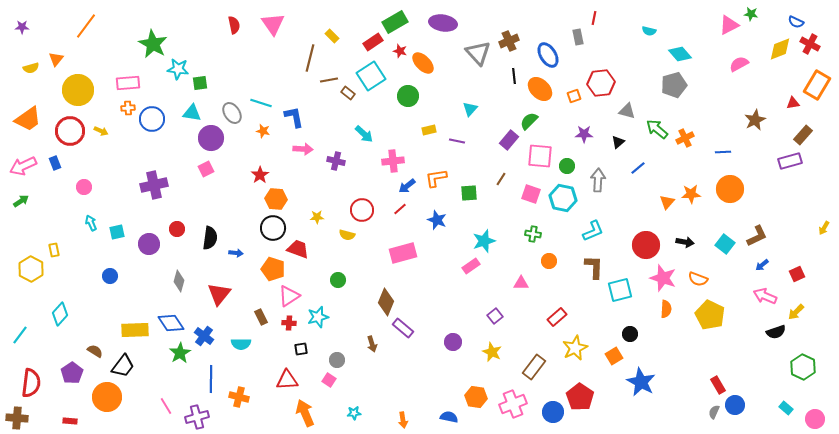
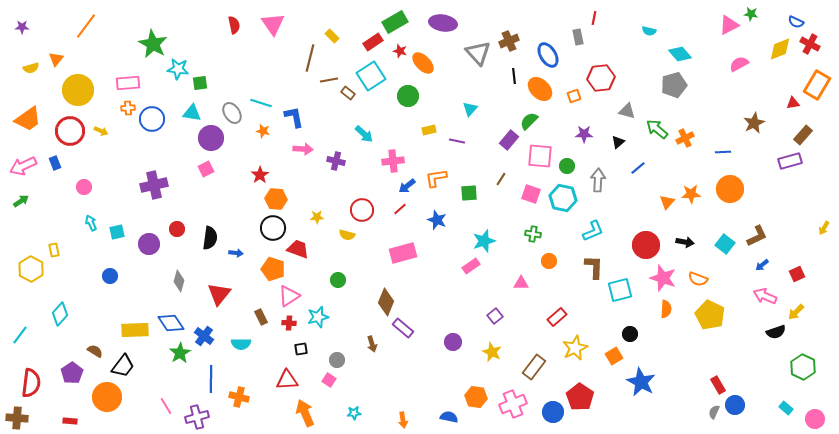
red hexagon at (601, 83): moved 5 px up
brown star at (755, 120): moved 1 px left, 3 px down
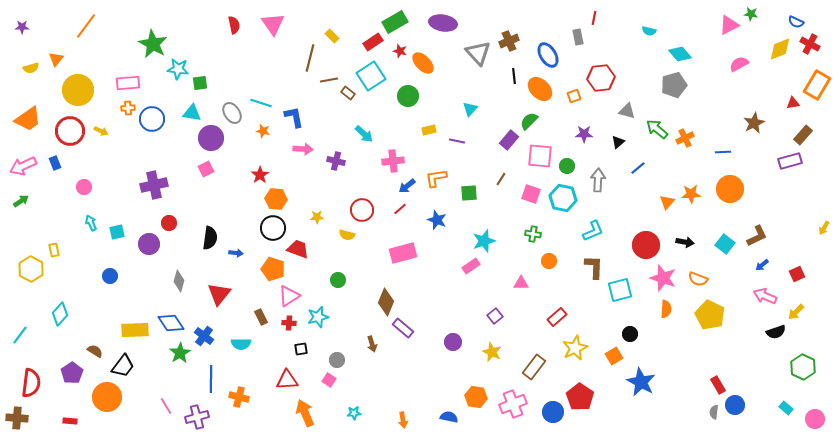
red circle at (177, 229): moved 8 px left, 6 px up
gray semicircle at (714, 412): rotated 16 degrees counterclockwise
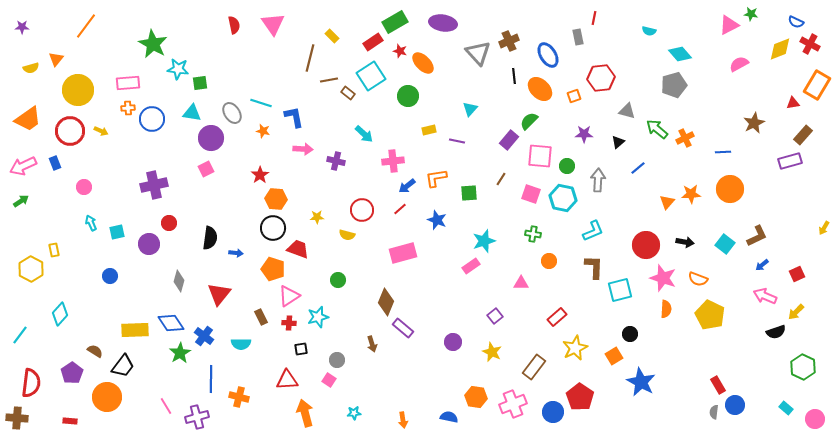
orange arrow at (305, 413): rotated 8 degrees clockwise
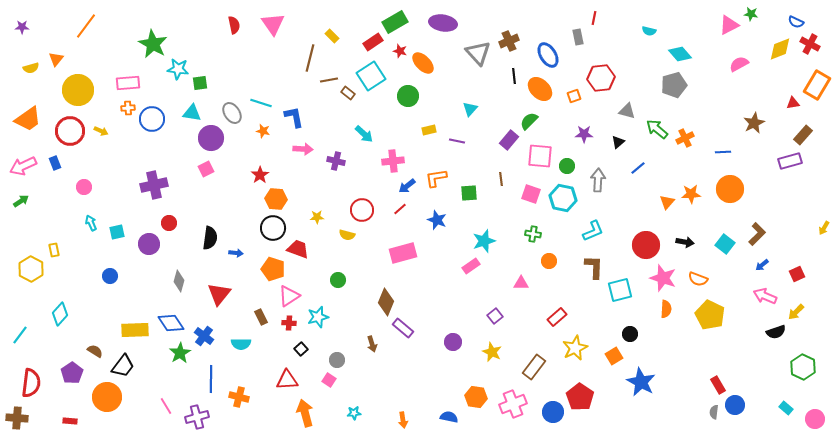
brown line at (501, 179): rotated 40 degrees counterclockwise
brown L-shape at (757, 236): moved 2 px up; rotated 20 degrees counterclockwise
black square at (301, 349): rotated 32 degrees counterclockwise
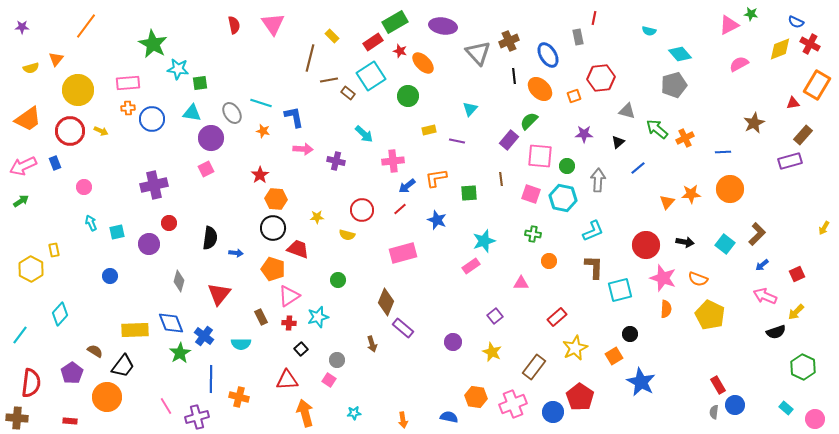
purple ellipse at (443, 23): moved 3 px down
blue diamond at (171, 323): rotated 12 degrees clockwise
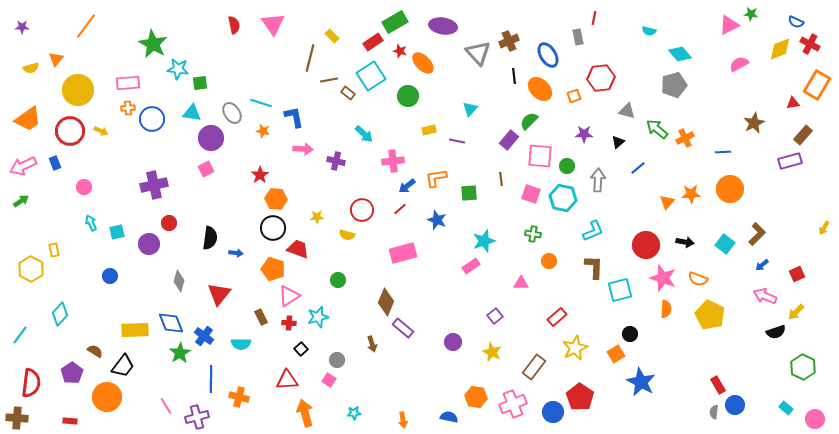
orange square at (614, 356): moved 2 px right, 2 px up
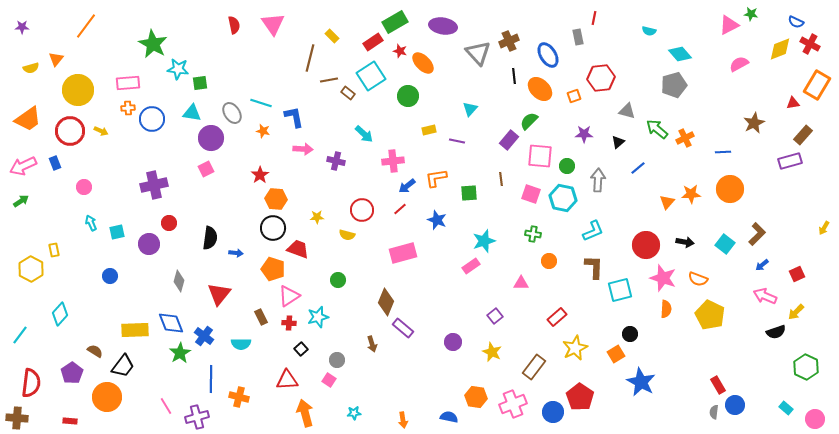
green hexagon at (803, 367): moved 3 px right
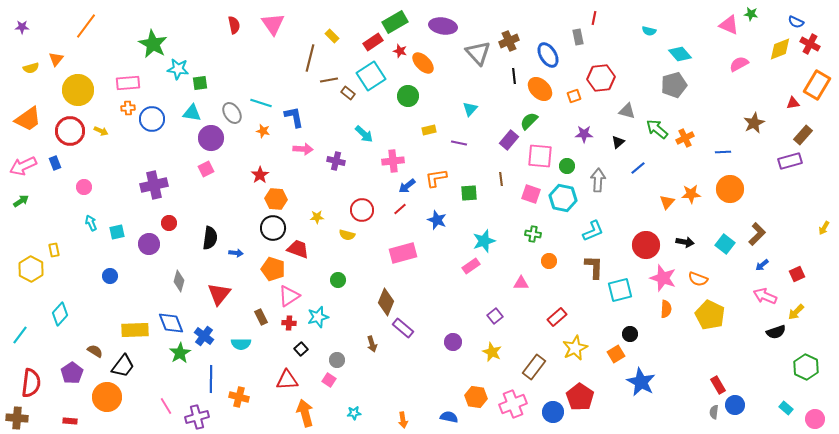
pink triangle at (729, 25): rotated 50 degrees clockwise
purple line at (457, 141): moved 2 px right, 2 px down
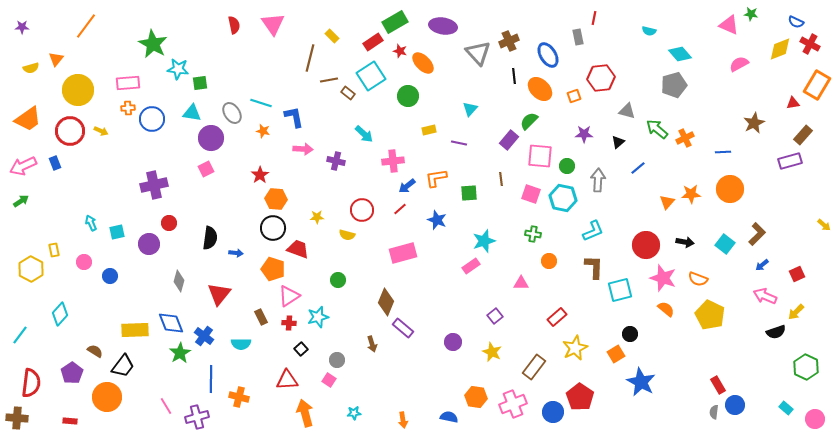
pink circle at (84, 187): moved 75 px down
yellow arrow at (824, 228): moved 3 px up; rotated 80 degrees counterclockwise
orange semicircle at (666, 309): rotated 54 degrees counterclockwise
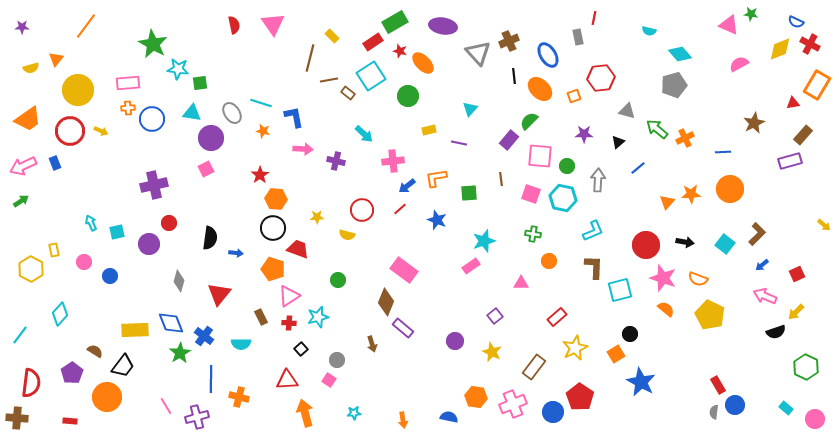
pink rectangle at (403, 253): moved 1 px right, 17 px down; rotated 52 degrees clockwise
purple circle at (453, 342): moved 2 px right, 1 px up
